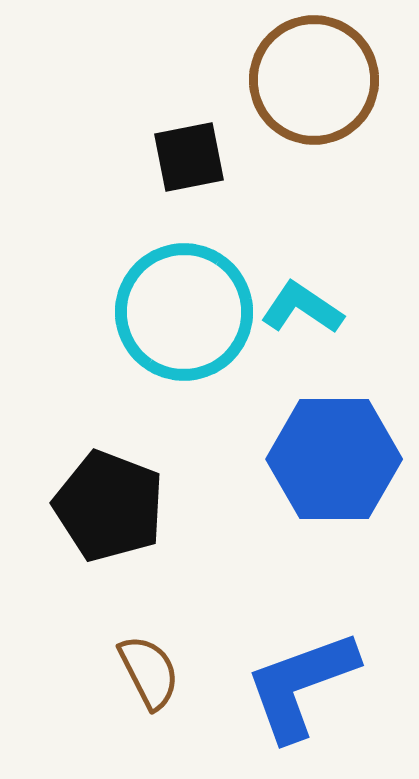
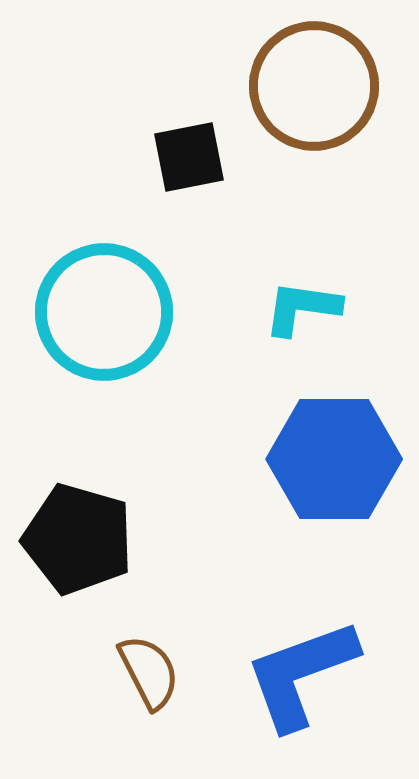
brown circle: moved 6 px down
cyan L-shape: rotated 26 degrees counterclockwise
cyan circle: moved 80 px left
black pentagon: moved 31 px left, 33 px down; rotated 5 degrees counterclockwise
blue L-shape: moved 11 px up
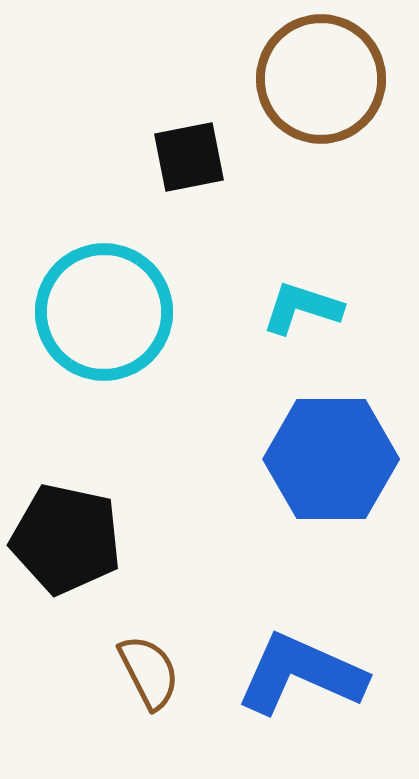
brown circle: moved 7 px right, 7 px up
cyan L-shape: rotated 10 degrees clockwise
blue hexagon: moved 3 px left
black pentagon: moved 12 px left; rotated 4 degrees counterclockwise
blue L-shape: rotated 44 degrees clockwise
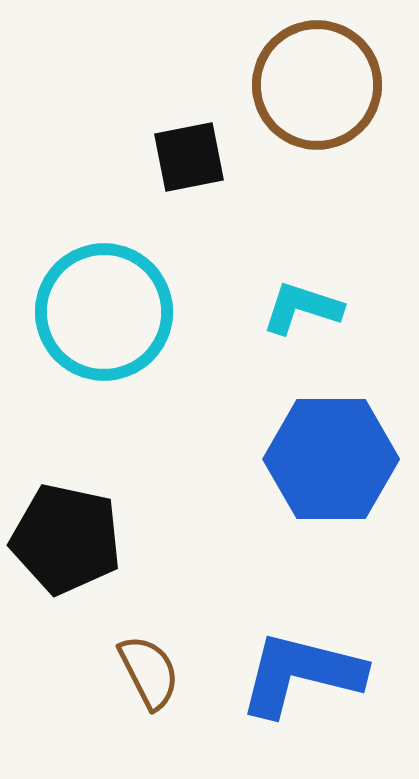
brown circle: moved 4 px left, 6 px down
blue L-shape: rotated 10 degrees counterclockwise
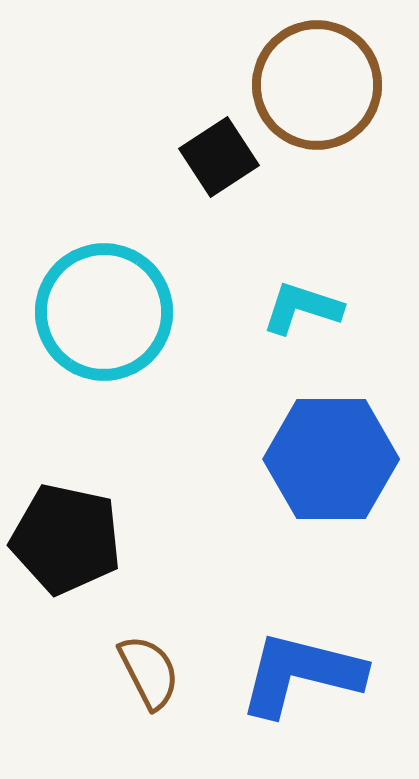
black square: moved 30 px right; rotated 22 degrees counterclockwise
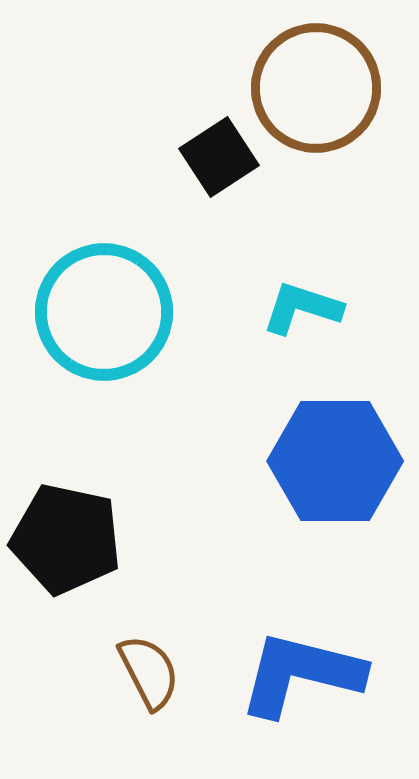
brown circle: moved 1 px left, 3 px down
blue hexagon: moved 4 px right, 2 px down
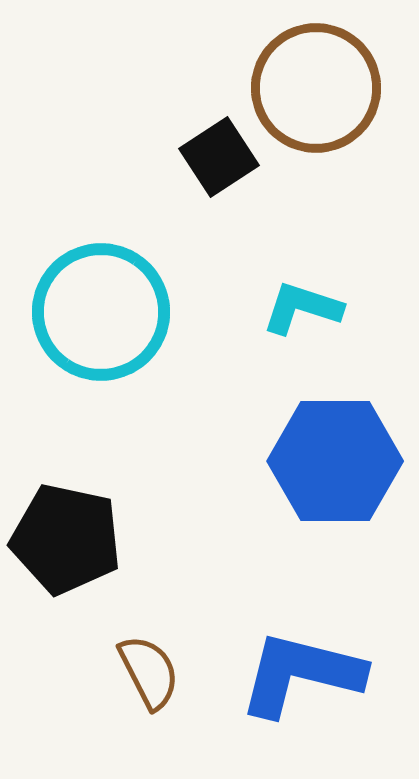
cyan circle: moved 3 px left
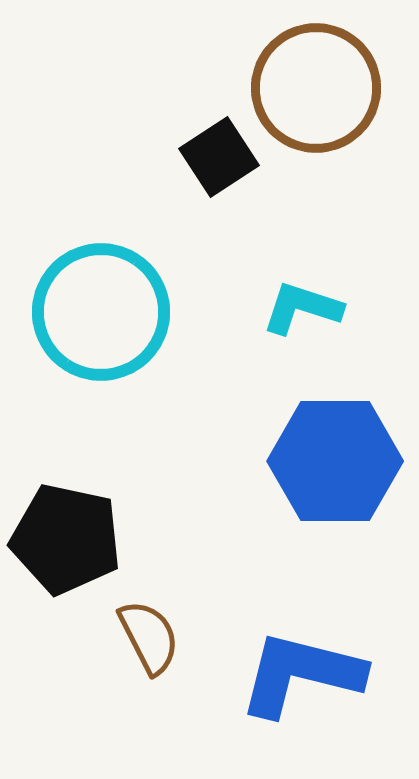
brown semicircle: moved 35 px up
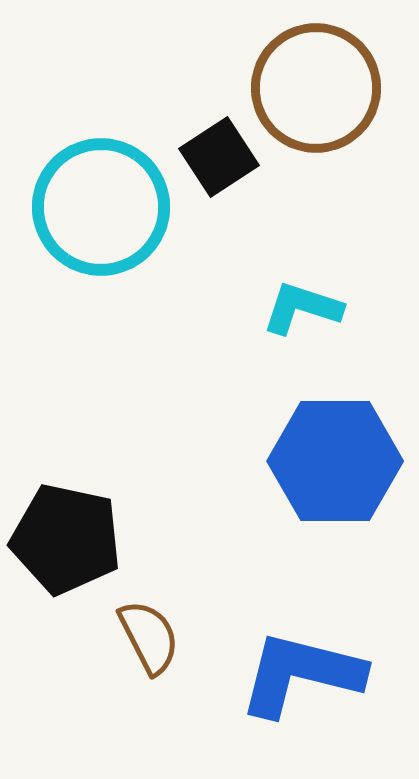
cyan circle: moved 105 px up
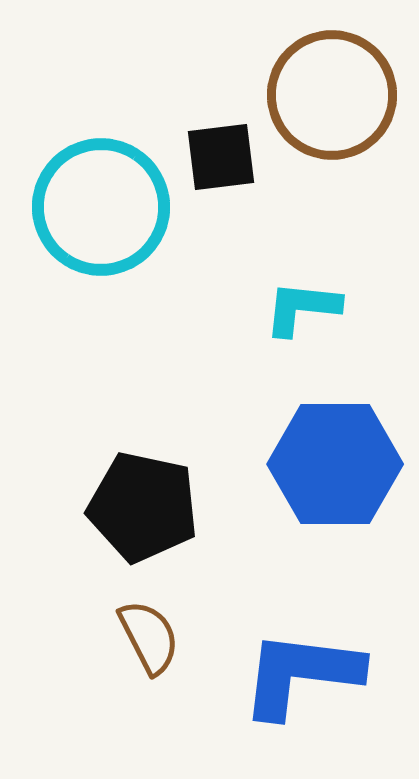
brown circle: moved 16 px right, 7 px down
black square: moved 2 px right; rotated 26 degrees clockwise
cyan L-shape: rotated 12 degrees counterclockwise
blue hexagon: moved 3 px down
black pentagon: moved 77 px right, 32 px up
blue L-shape: rotated 7 degrees counterclockwise
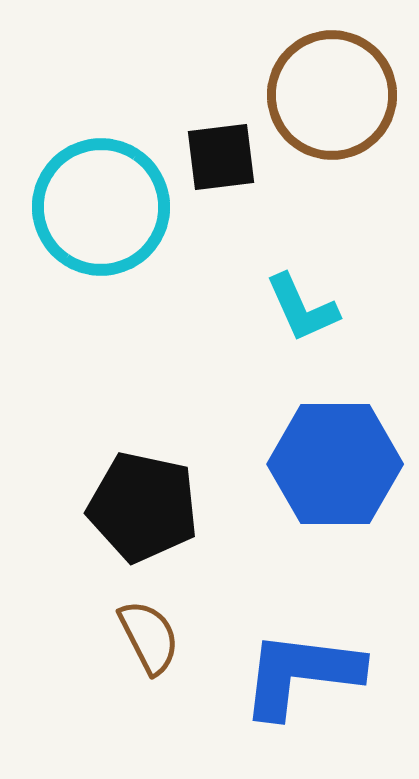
cyan L-shape: rotated 120 degrees counterclockwise
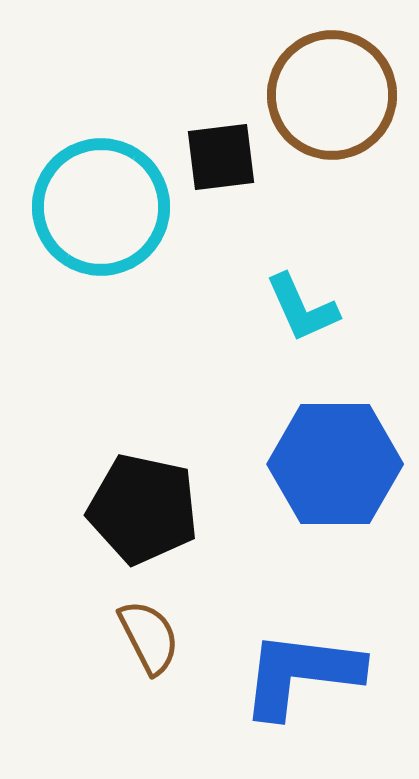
black pentagon: moved 2 px down
